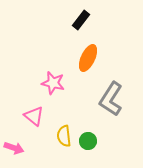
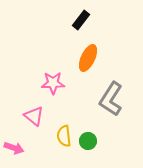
pink star: rotated 15 degrees counterclockwise
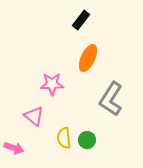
pink star: moved 1 px left, 1 px down
yellow semicircle: moved 2 px down
green circle: moved 1 px left, 1 px up
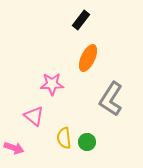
green circle: moved 2 px down
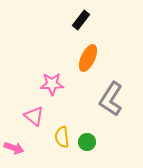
yellow semicircle: moved 2 px left, 1 px up
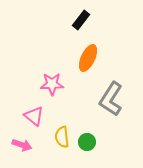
pink arrow: moved 8 px right, 3 px up
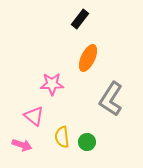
black rectangle: moved 1 px left, 1 px up
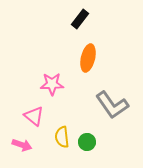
orange ellipse: rotated 12 degrees counterclockwise
gray L-shape: moved 1 px right, 6 px down; rotated 68 degrees counterclockwise
